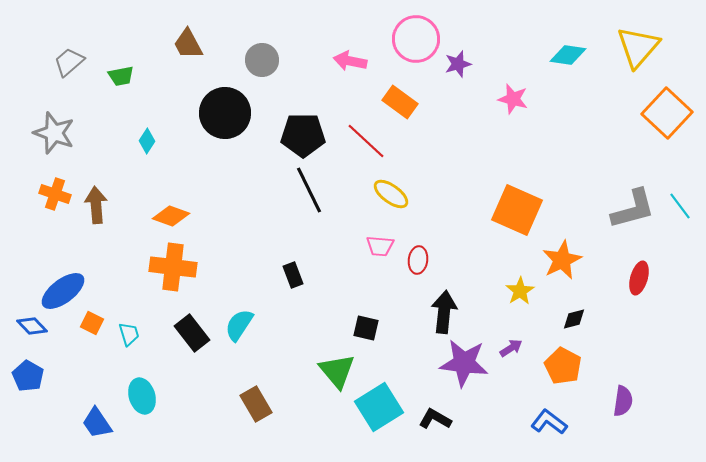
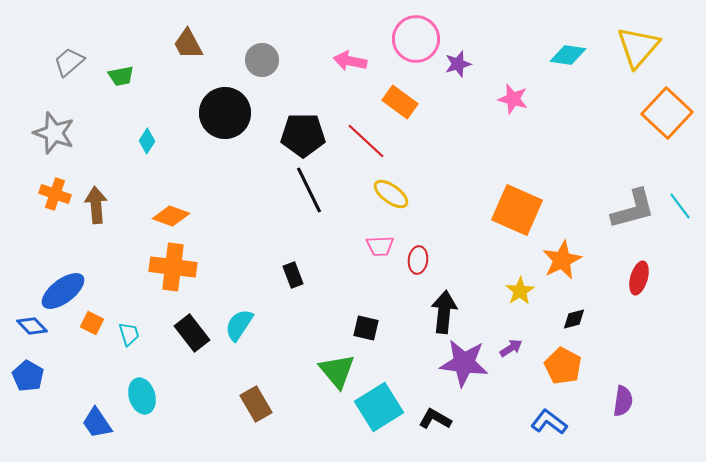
pink trapezoid at (380, 246): rotated 8 degrees counterclockwise
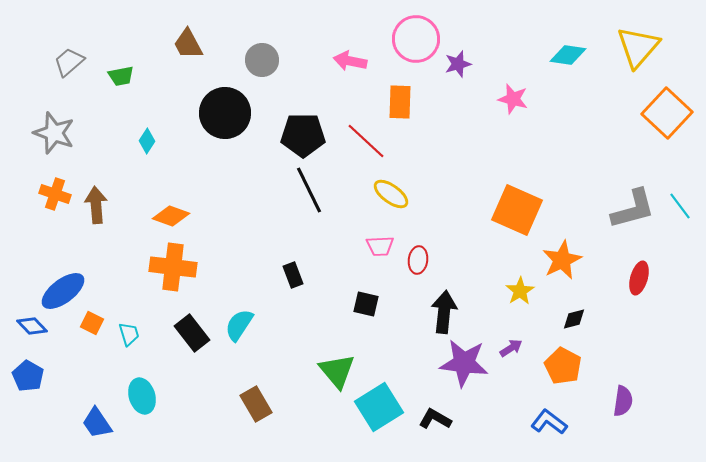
orange rectangle at (400, 102): rotated 56 degrees clockwise
black square at (366, 328): moved 24 px up
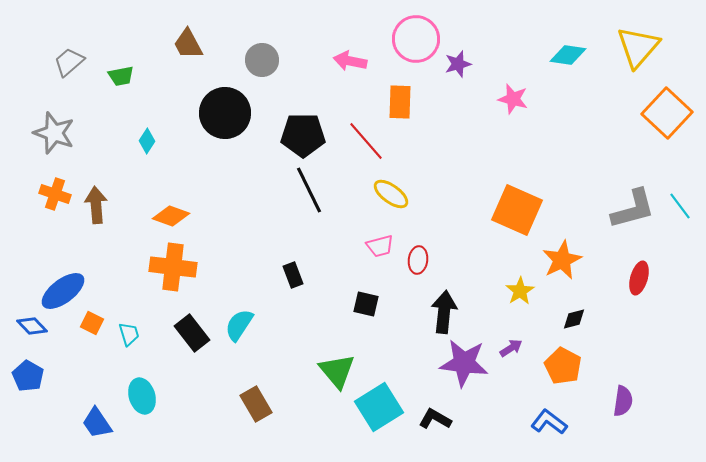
red line at (366, 141): rotated 6 degrees clockwise
pink trapezoid at (380, 246): rotated 12 degrees counterclockwise
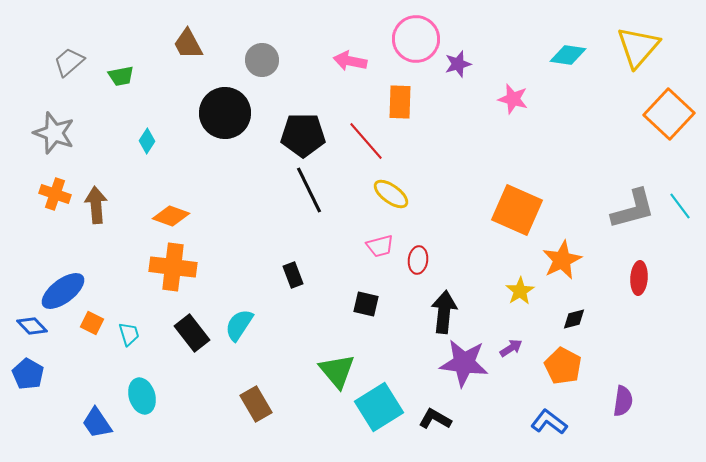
orange square at (667, 113): moved 2 px right, 1 px down
red ellipse at (639, 278): rotated 12 degrees counterclockwise
blue pentagon at (28, 376): moved 2 px up
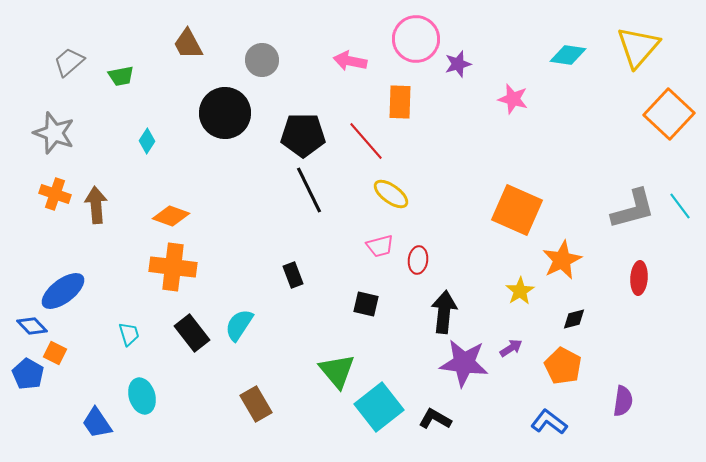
orange square at (92, 323): moved 37 px left, 30 px down
cyan square at (379, 407): rotated 6 degrees counterclockwise
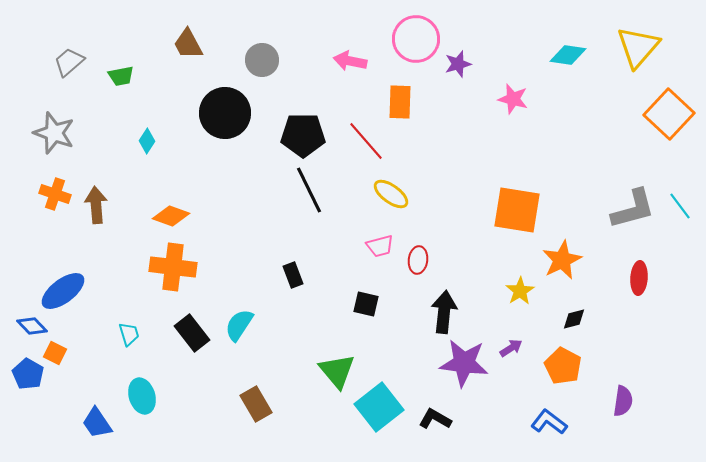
orange square at (517, 210): rotated 15 degrees counterclockwise
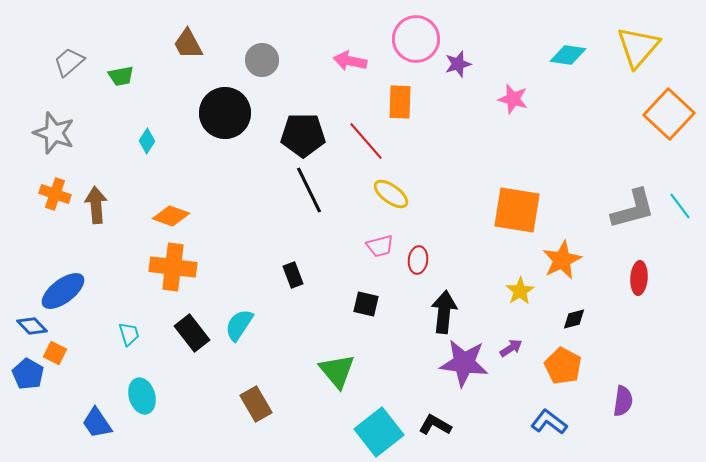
cyan square at (379, 407): moved 25 px down
black L-shape at (435, 419): moved 6 px down
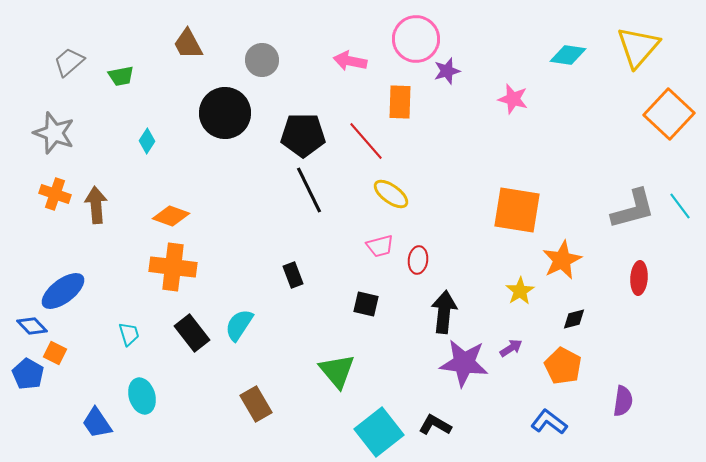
purple star at (458, 64): moved 11 px left, 7 px down
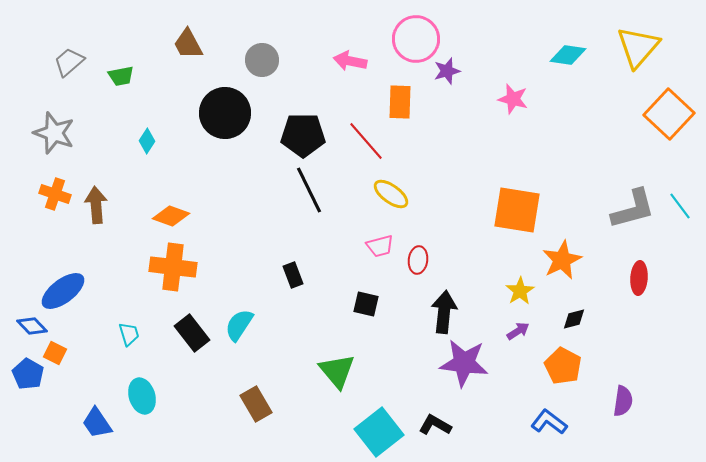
purple arrow at (511, 348): moved 7 px right, 17 px up
